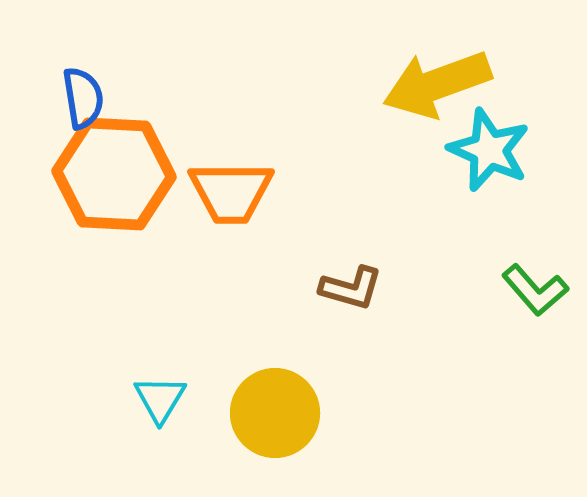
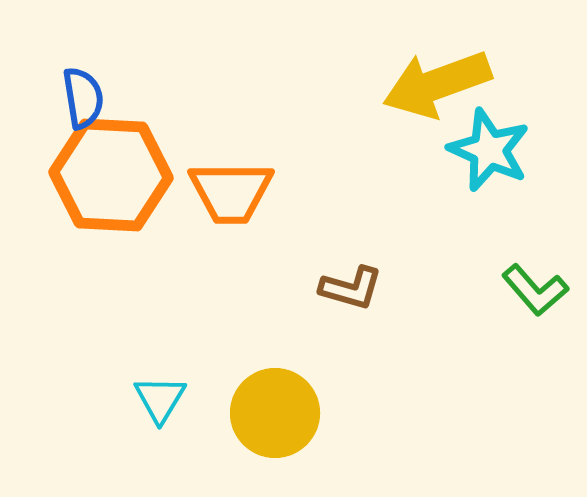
orange hexagon: moved 3 px left, 1 px down
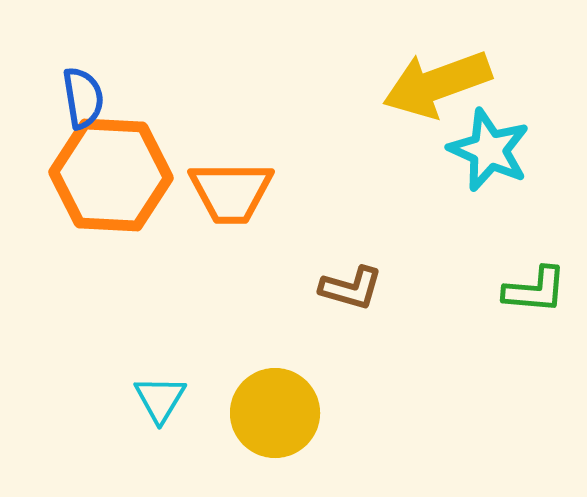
green L-shape: rotated 44 degrees counterclockwise
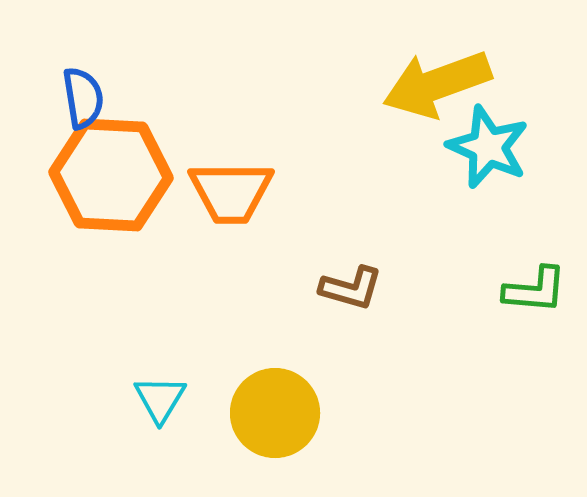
cyan star: moved 1 px left, 3 px up
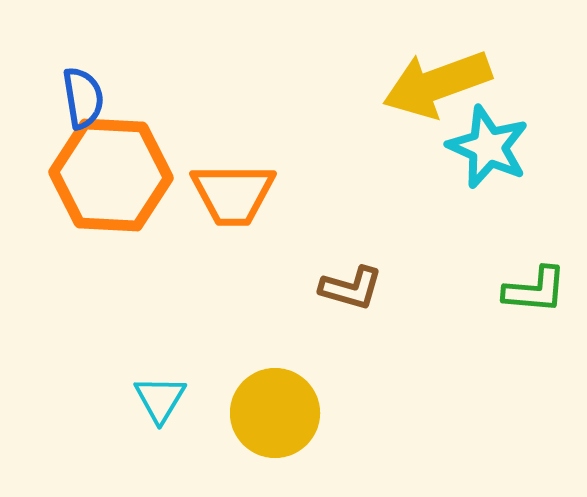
orange trapezoid: moved 2 px right, 2 px down
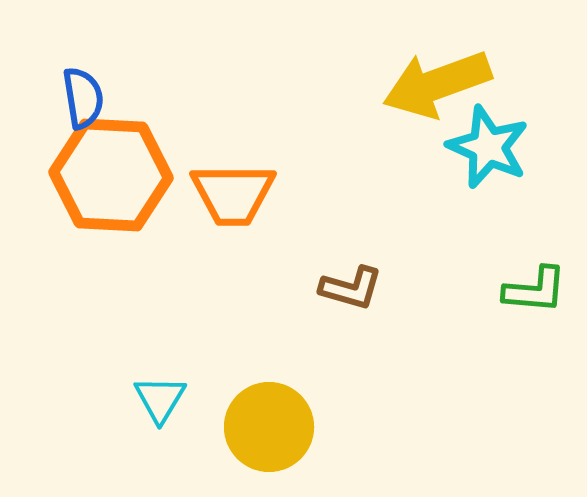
yellow circle: moved 6 px left, 14 px down
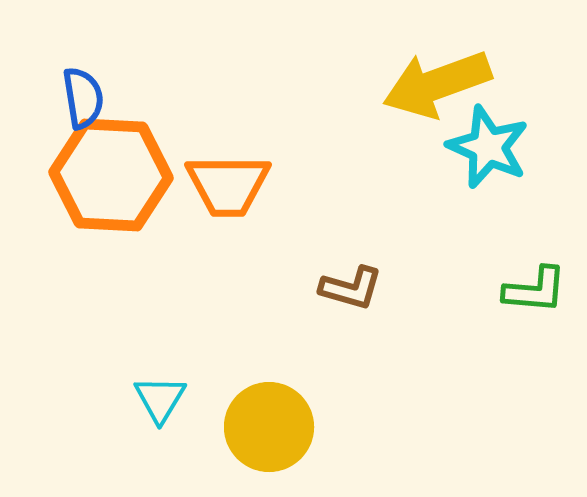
orange trapezoid: moved 5 px left, 9 px up
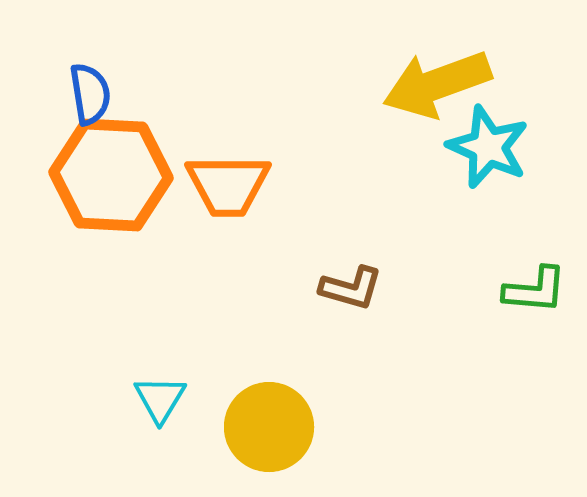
blue semicircle: moved 7 px right, 4 px up
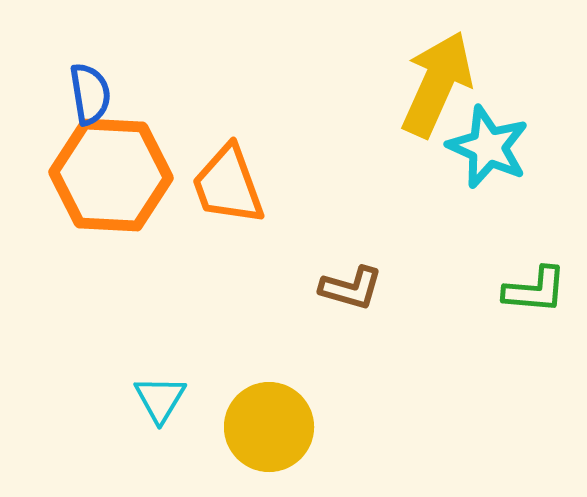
yellow arrow: rotated 134 degrees clockwise
orange trapezoid: rotated 70 degrees clockwise
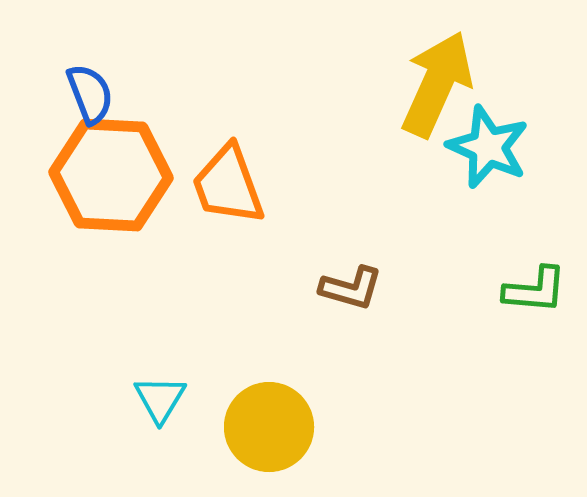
blue semicircle: rotated 12 degrees counterclockwise
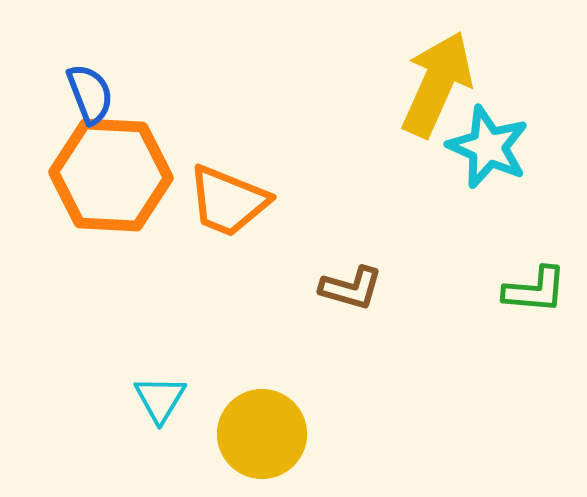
orange trapezoid: moved 16 px down; rotated 48 degrees counterclockwise
yellow circle: moved 7 px left, 7 px down
